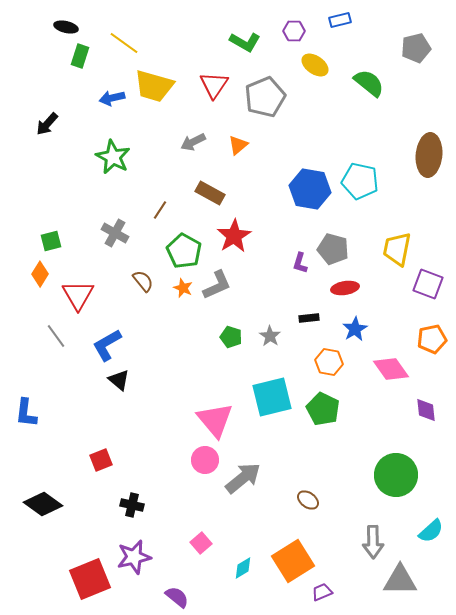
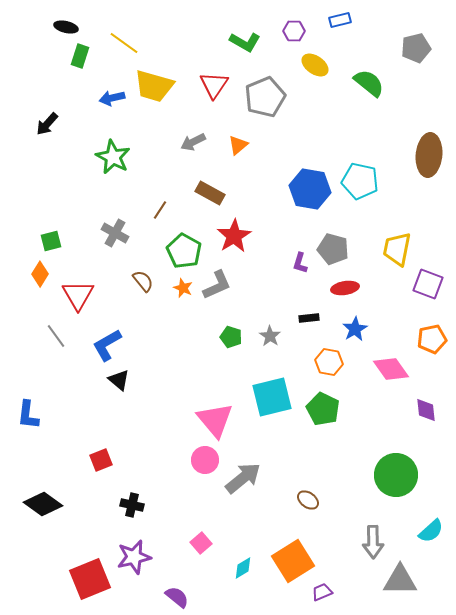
blue L-shape at (26, 413): moved 2 px right, 2 px down
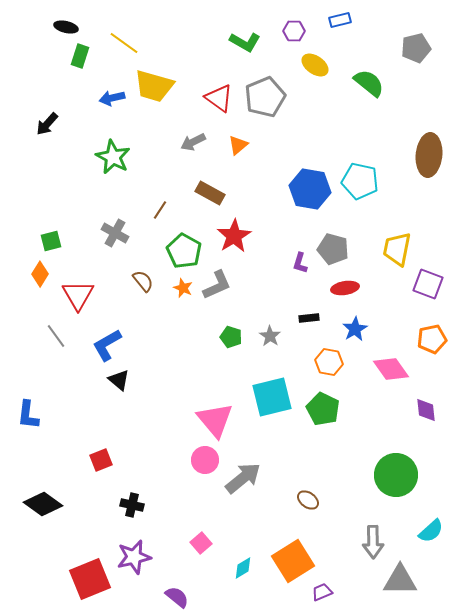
red triangle at (214, 85): moved 5 px right, 13 px down; rotated 28 degrees counterclockwise
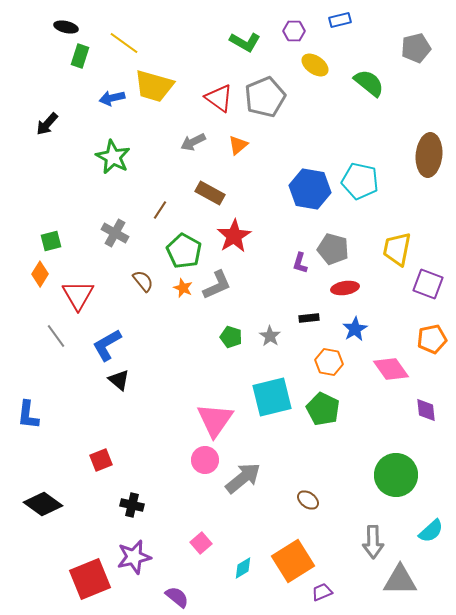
pink triangle at (215, 420): rotated 15 degrees clockwise
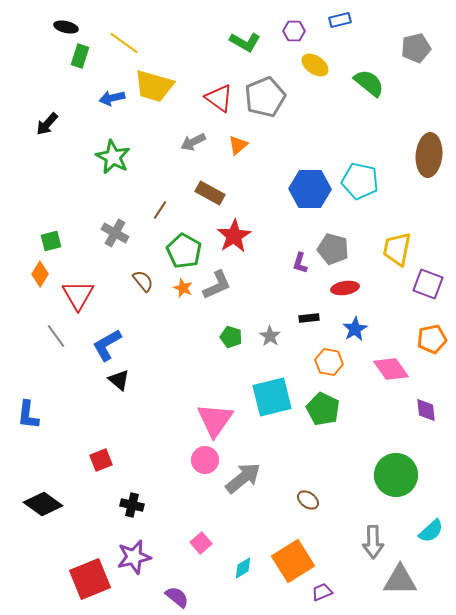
blue hexagon at (310, 189): rotated 9 degrees counterclockwise
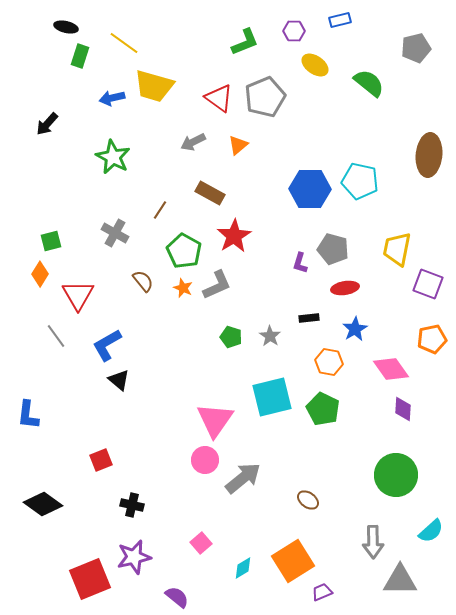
green L-shape at (245, 42): rotated 52 degrees counterclockwise
purple diamond at (426, 410): moved 23 px left, 1 px up; rotated 10 degrees clockwise
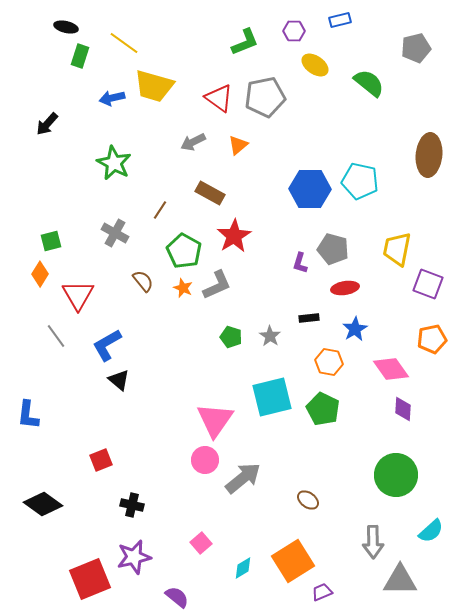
gray pentagon at (265, 97): rotated 12 degrees clockwise
green star at (113, 157): moved 1 px right, 6 px down
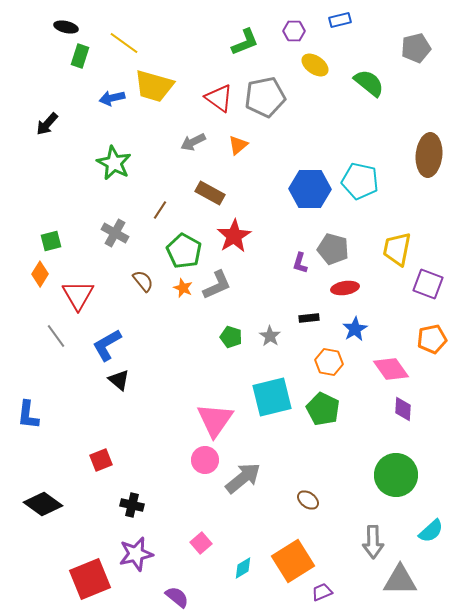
purple star at (134, 557): moved 2 px right, 3 px up
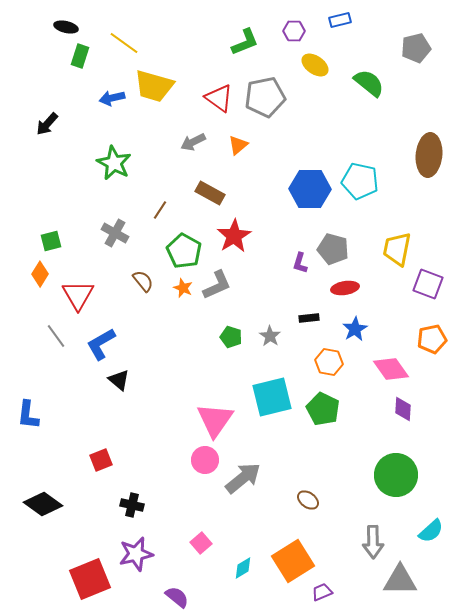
blue L-shape at (107, 345): moved 6 px left, 1 px up
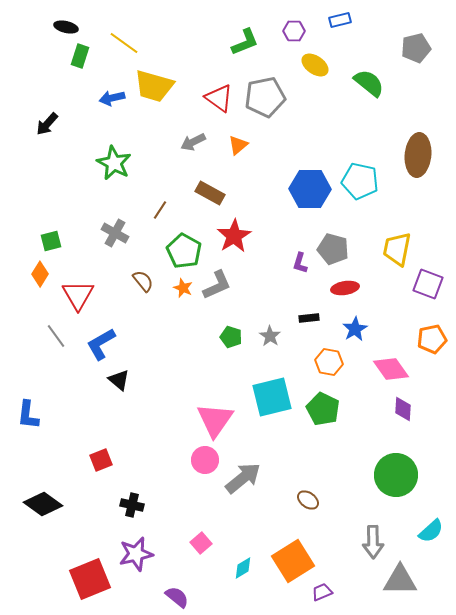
brown ellipse at (429, 155): moved 11 px left
